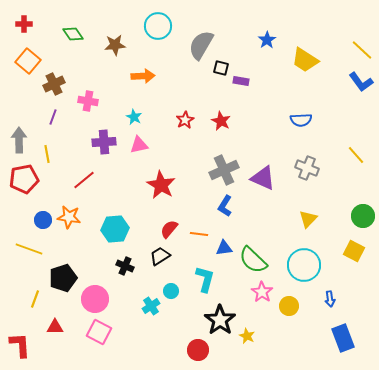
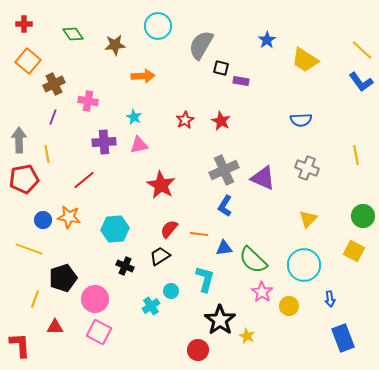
yellow line at (356, 155): rotated 30 degrees clockwise
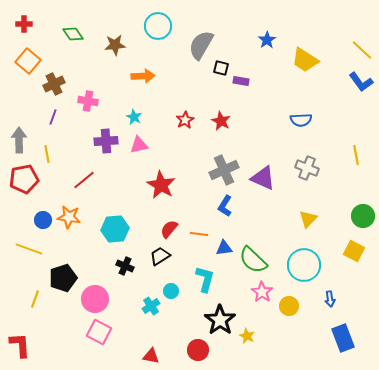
purple cross at (104, 142): moved 2 px right, 1 px up
red triangle at (55, 327): moved 96 px right, 29 px down; rotated 12 degrees clockwise
